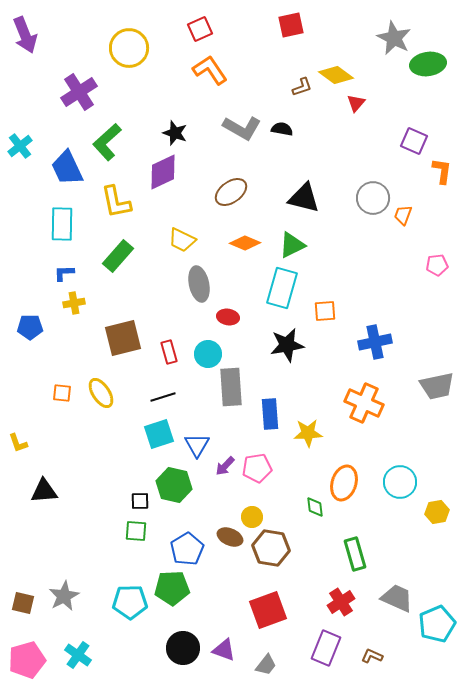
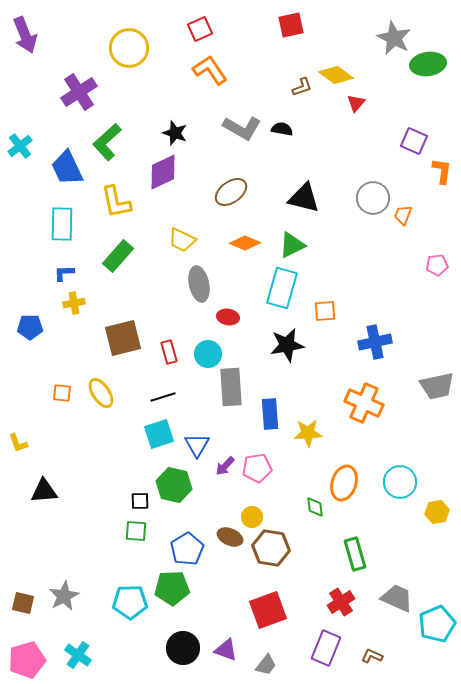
purple triangle at (224, 650): moved 2 px right
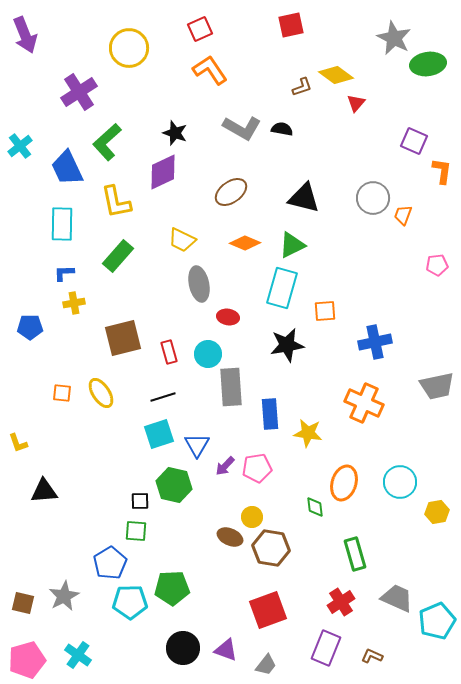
yellow star at (308, 433): rotated 12 degrees clockwise
blue pentagon at (187, 549): moved 77 px left, 14 px down
cyan pentagon at (437, 624): moved 3 px up
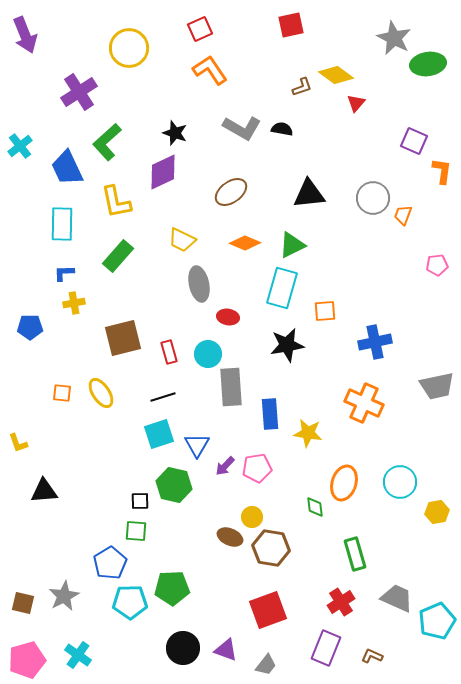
black triangle at (304, 198): moved 5 px right, 4 px up; rotated 20 degrees counterclockwise
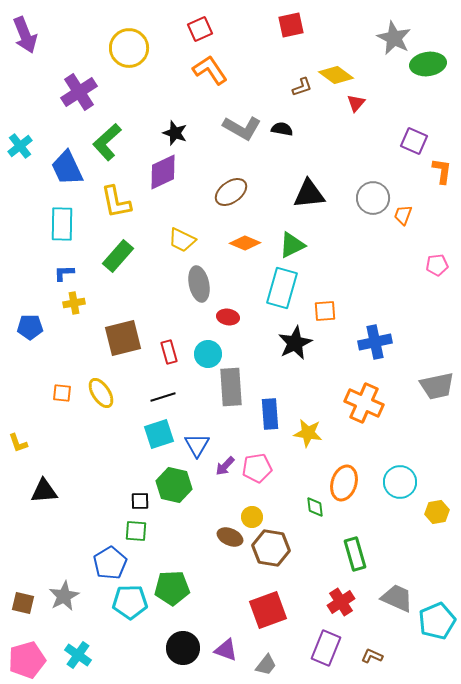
black star at (287, 345): moved 8 px right, 2 px up; rotated 16 degrees counterclockwise
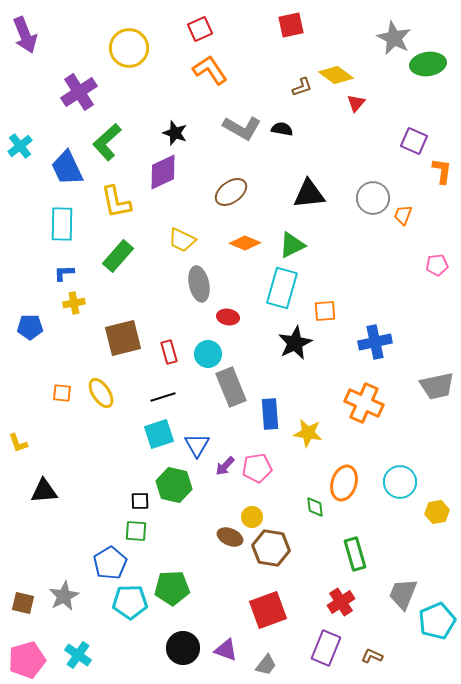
gray rectangle at (231, 387): rotated 18 degrees counterclockwise
gray trapezoid at (397, 598): moved 6 px right, 4 px up; rotated 92 degrees counterclockwise
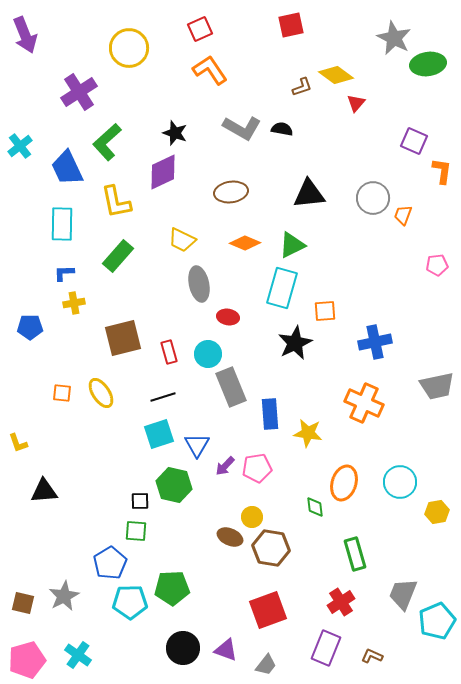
brown ellipse at (231, 192): rotated 28 degrees clockwise
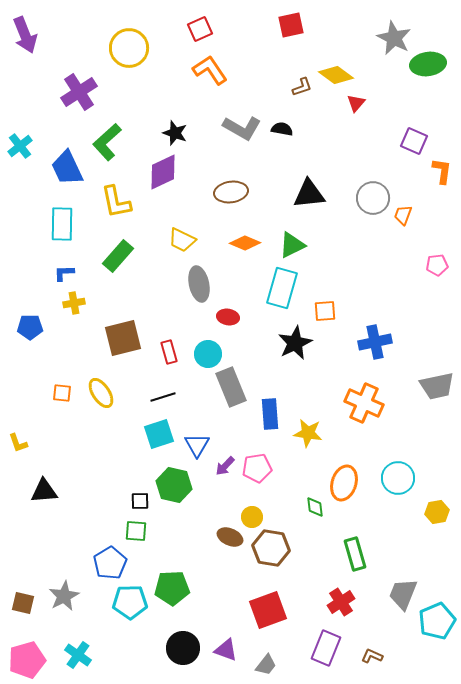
cyan circle at (400, 482): moved 2 px left, 4 px up
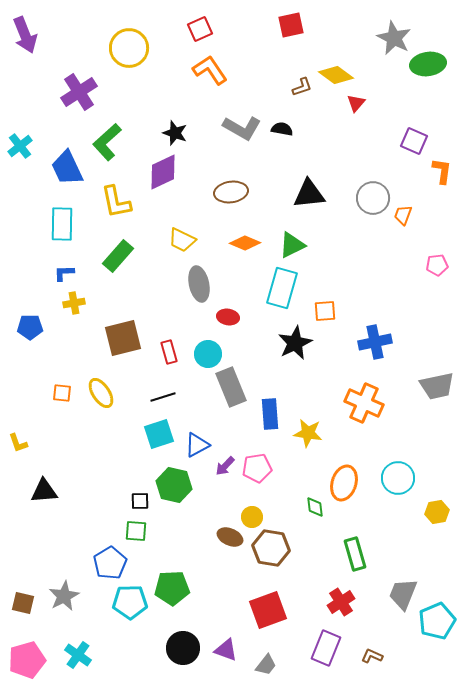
blue triangle at (197, 445): rotated 32 degrees clockwise
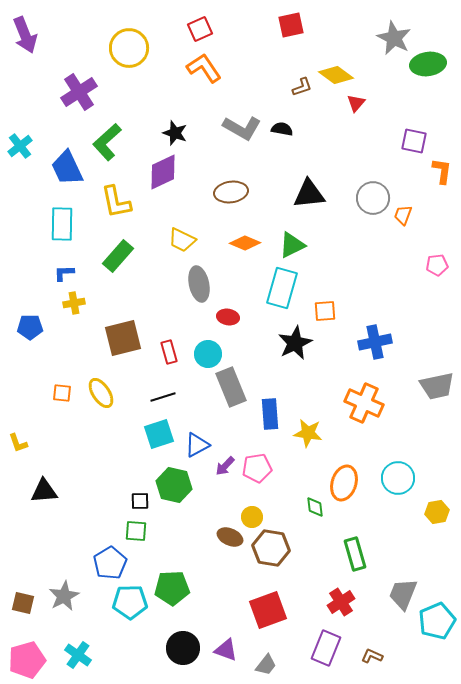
orange L-shape at (210, 70): moved 6 px left, 2 px up
purple square at (414, 141): rotated 12 degrees counterclockwise
